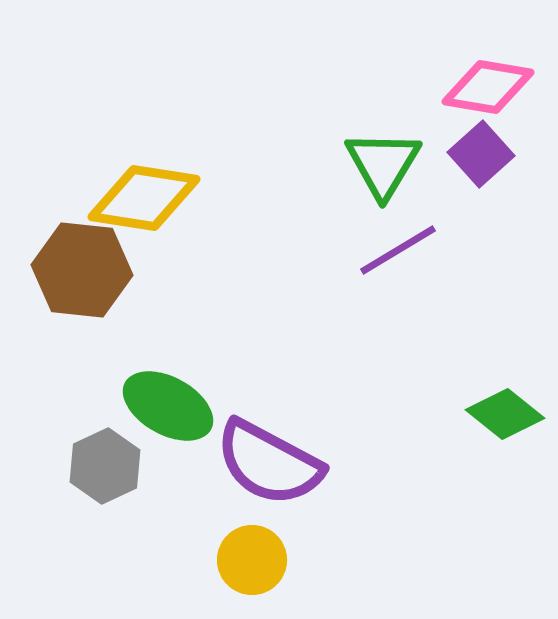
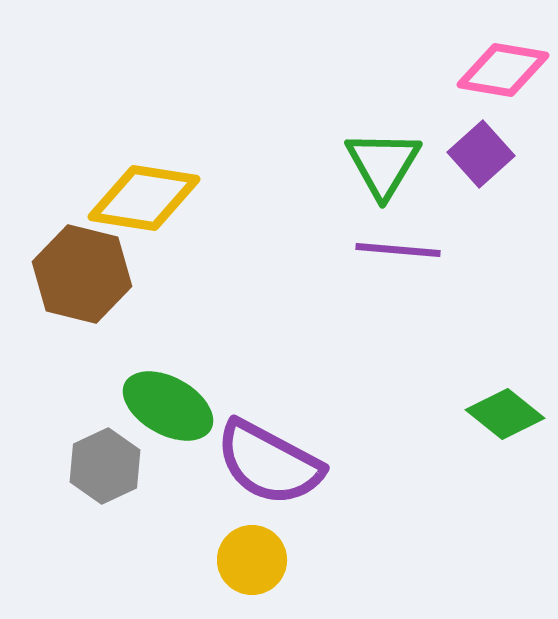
pink diamond: moved 15 px right, 17 px up
purple line: rotated 36 degrees clockwise
brown hexagon: moved 4 px down; rotated 8 degrees clockwise
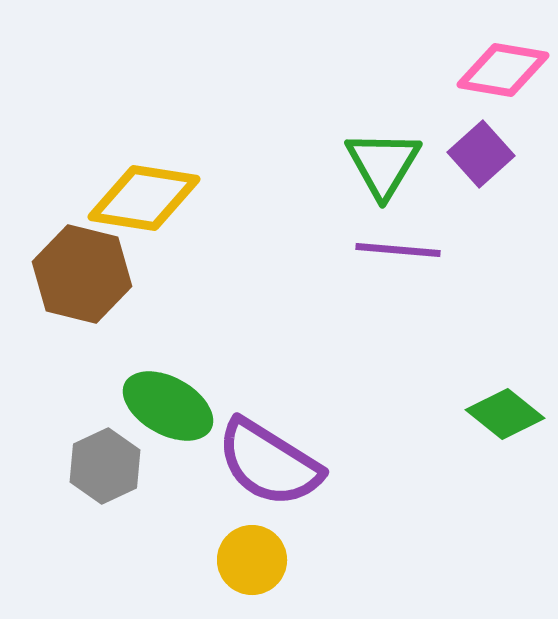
purple semicircle: rotated 4 degrees clockwise
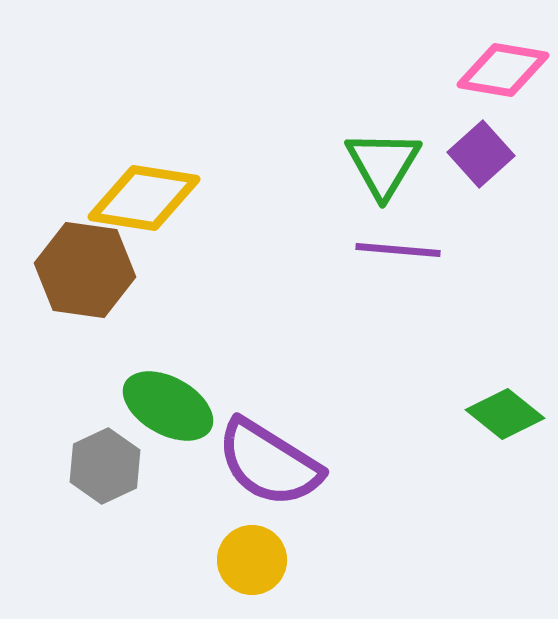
brown hexagon: moved 3 px right, 4 px up; rotated 6 degrees counterclockwise
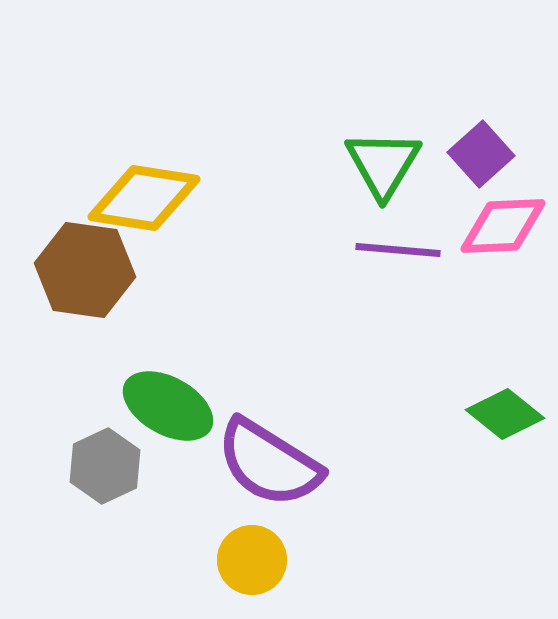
pink diamond: moved 156 px down; rotated 12 degrees counterclockwise
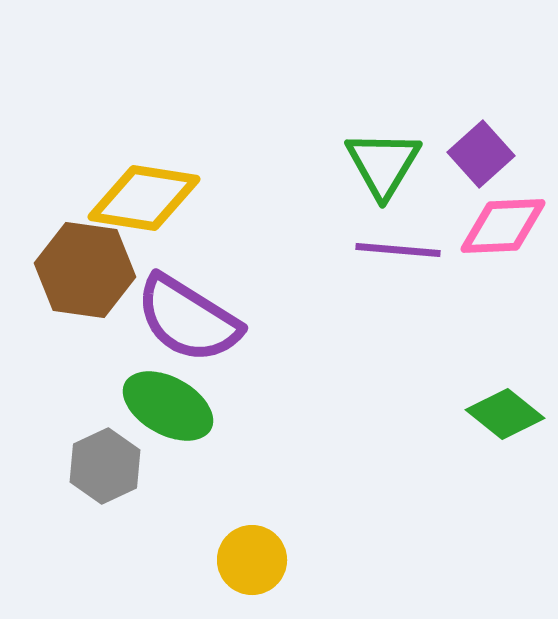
purple semicircle: moved 81 px left, 144 px up
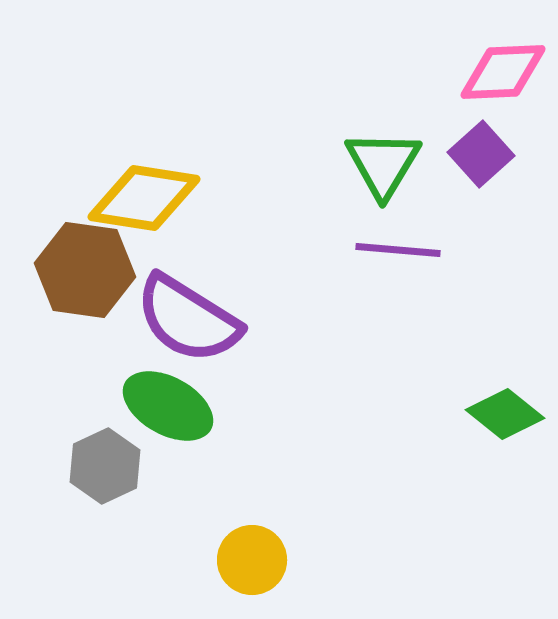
pink diamond: moved 154 px up
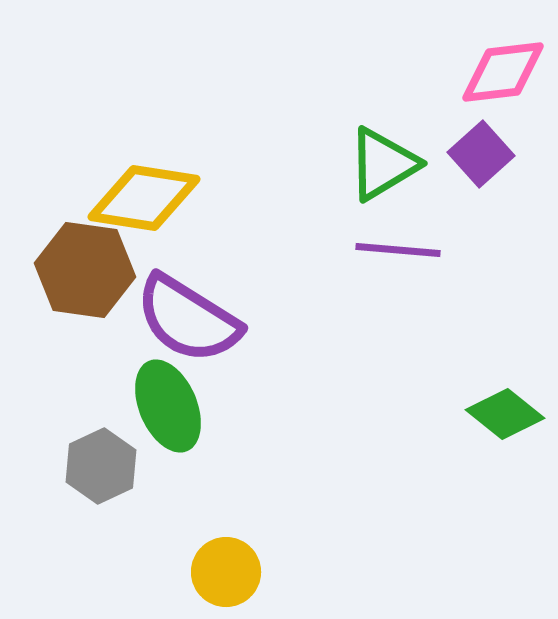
pink diamond: rotated 4 degrees counterclockwise
green triangle: rotated 28 degrees clockwise
green ellipse: rotated 38 degrees clockwise
gray hexagon: moved 4 px left
yellow circle: moved 26 px left, 12 px down
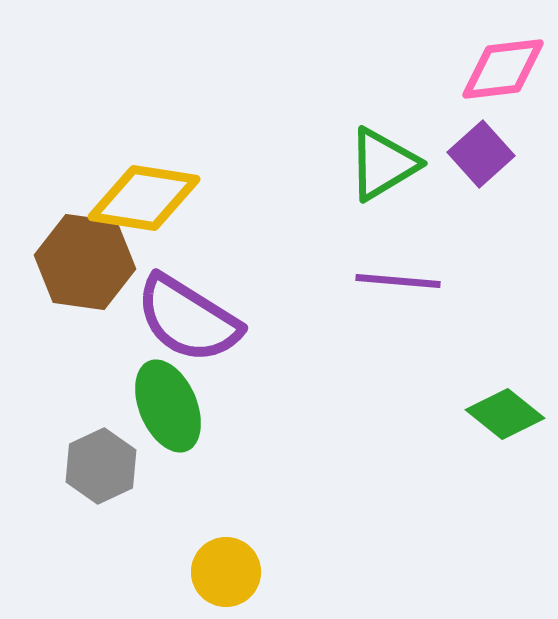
pink diamond: moved 3 px up
purple line: moved 31 px down
brown hexagon: moved 8 px up
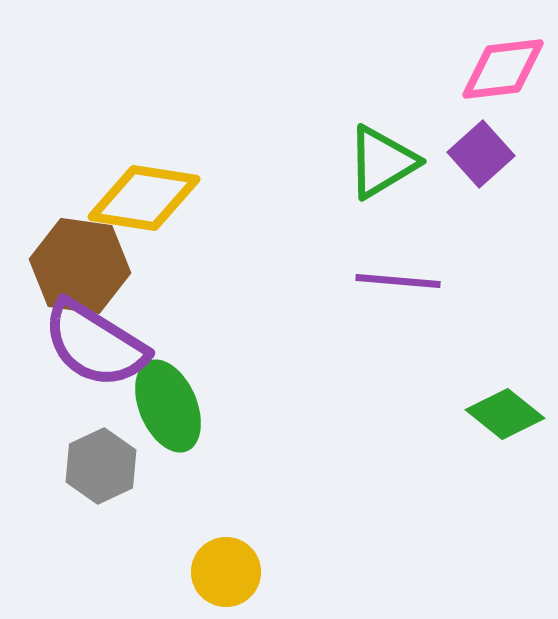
green triangle: moved 1 px left, 2 px up
brown hexagon: moved 5 px left, 4 px down
purple semicircle: moved 93 px left, 25 px down
